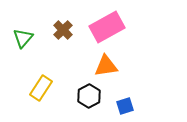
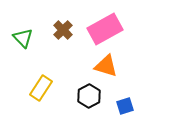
pink rectangle: moved 2 px left, 2 px down
green triangle: rotated 25 degrees counterclockwise
orange triangle: rotated 25 degrees clockwise
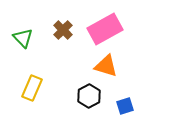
yellow rectangle: moved 9 px left; rotated 10 degrees counterclockwise
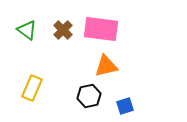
pink rectangle: moved 4 px left; rotated 36 degrees clockwise
green triangle: moved 4 px right, 8 px up; rotated 10 degrees counterclockwise
orange triangle: rotated 30 degrees counterclockwise
black hexagon: rotated 15 degrees clockwise
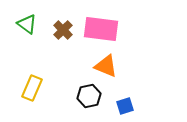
green triangle: moved 6 px up
orange triangle: rotated 35 degrees clockwise
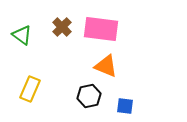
green triangle: moved 5 px left, 11 px down
brown cross: moved 1 px left, 3 px up
yellow rectangle: moved 2 px left, 1 px down
blue square: rotated 24 degrees clockwise
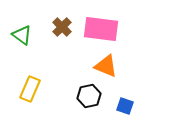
blue square: rotated 12 degrees clockwise
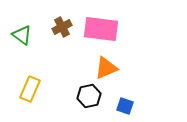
brown cross: rotated 18 degrees clockwise
orange triangle: moved 2 px down; rotated 45 degrees counterclockwise
